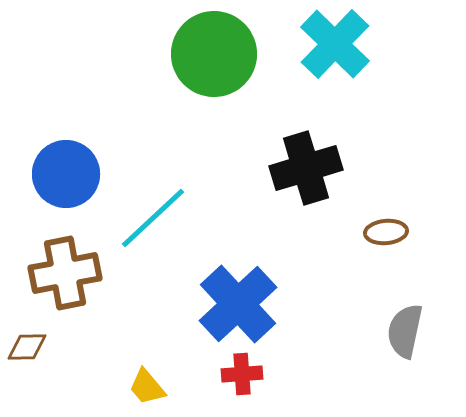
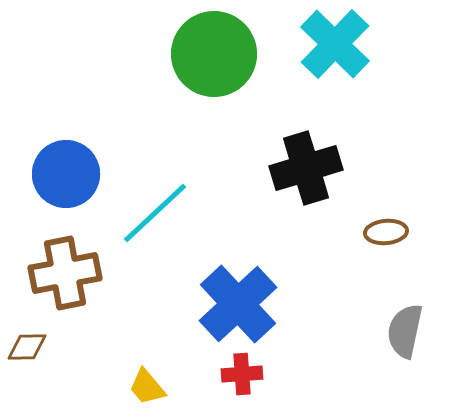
cyan line: moved 2 px right, 5 px up
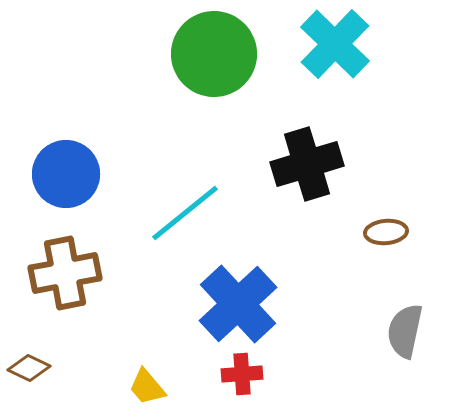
black cross: moved 1 px right, 4 px up
cyan line: moved 30 px right; rotated 4 degrees clockwise
brown diamond: moved 2 px right, 21 px down; rotated 27 degrees clockwise
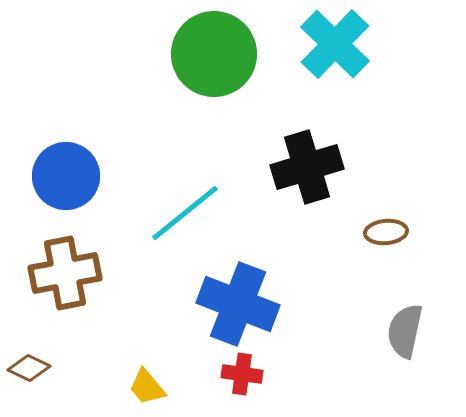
black cross: moved 3 px down
blue circle: moved 2 px down
blue cross: rotated 26 degrees counterclockwise
red cross: rotated 12 degrees clockwise
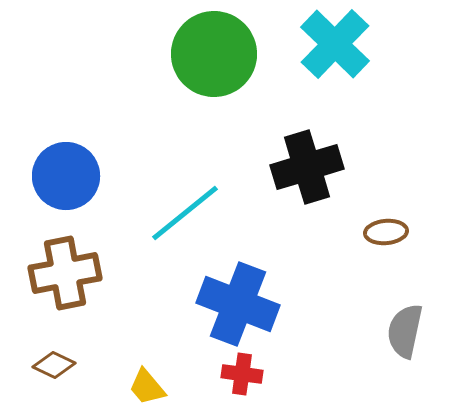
brown diamond: moved 25 px right, 3 px up
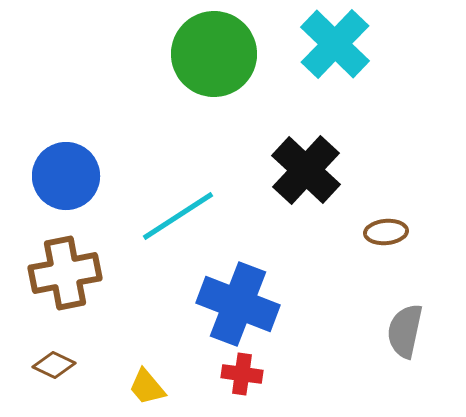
black cross: moved 1 px left, 3 px down; rotated 30 degrees counterclockwise
cyan line: moved 7 px left, 3 px down; rotated 6 degrees clockwise
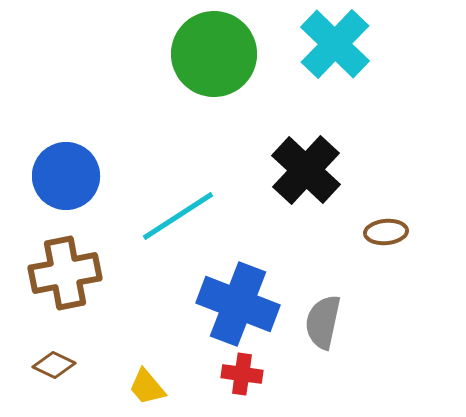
gray semicircle: moved 82 px left, 9 px up
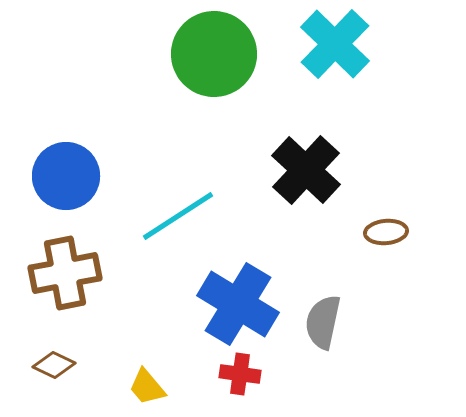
blue cross: rotated 10 degrees clockwise
red cross: moved 2 px left
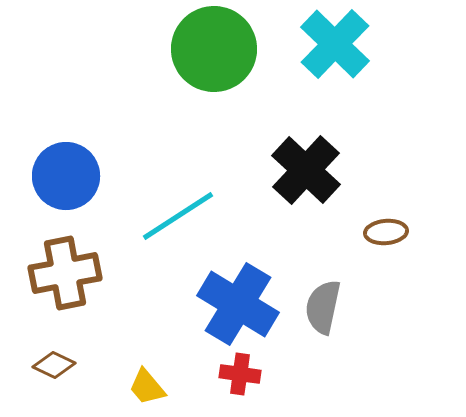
green circle: moved 5 px up
gray semicircle: moved 15 px up
